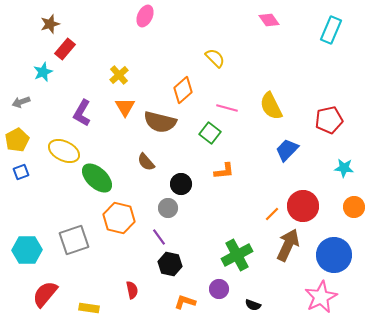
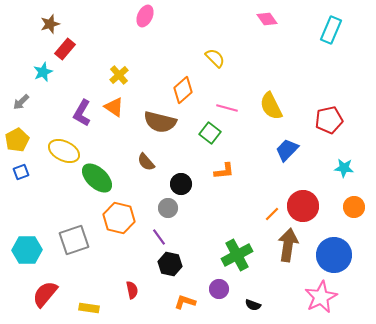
pink diamond at (269, 20): moved 2 px left, 1 px up
gray arrow at (21, 102): rotated 24 degrees counterclockwise
orange triangle at (125, 107): moved 11 px left; rotated 25 degrees counterclockwise
brown arrow at (288, 245): rotated 16 degrees counterclockwise
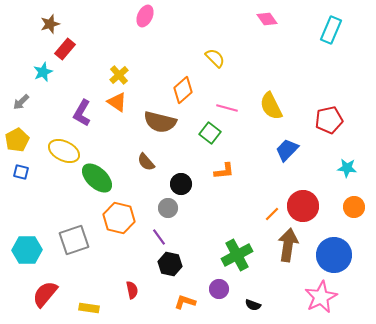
orange triangle at (114, 107): moved 3 px right, 5 px up
cyan star at (344, 168): moved 3 px right
blue square at (21, 172): rotated 35 degrees clockwise
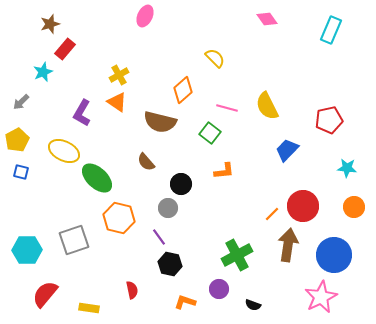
yellow cross at (119, 75): rotated 12 degrees clockwise
yellow semicircle at (271, 106): moved 4 px left
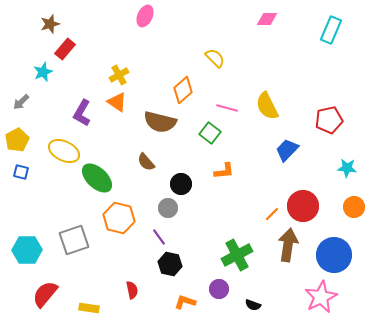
pink diamond at (267, 19): rotated 55 degrees counterclockwise
